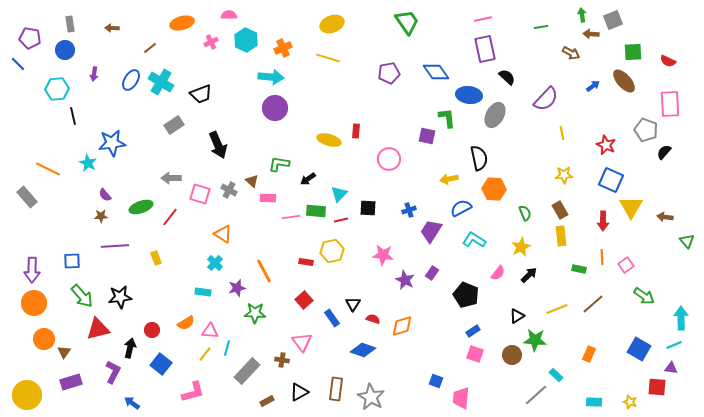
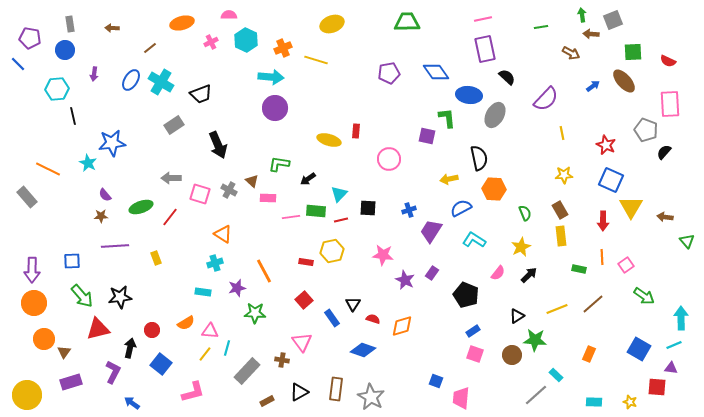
green trapezoid at (407, 22): rotated 56 degrees counterclockwise
yellow line at (328, 58): moved 12 px left, 2 px down
cyan cross at (215, 263): rotated 28 degrees clockwise
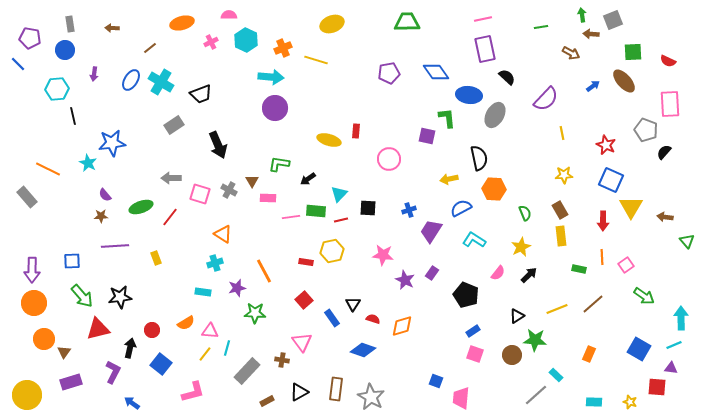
brown triangle at (252, 181): rotated 16 degrees clockwise
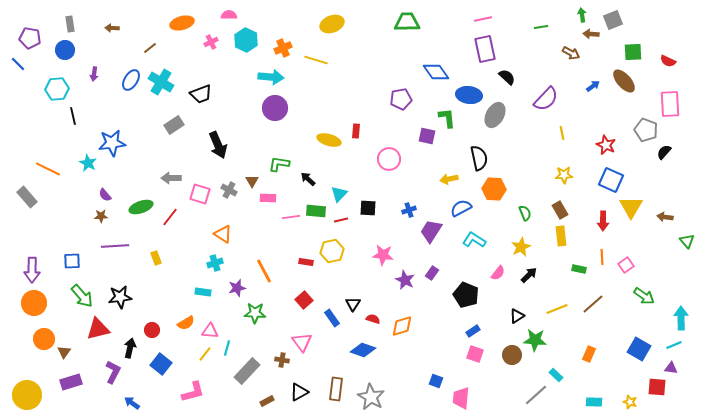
purple pentagon at (389, 73): moved 12 px right, 26 px down
black arrow at (308, 179): rotated 77 degrees clockwise
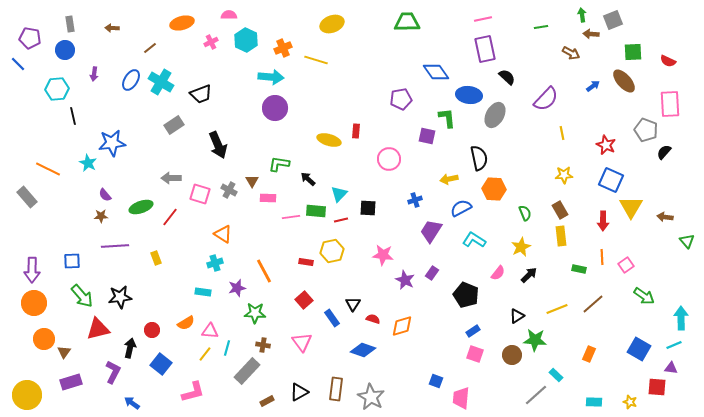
blue cross at (409, 210): moved 6 px right, 10 px up
brown cross at (282, 360): moved 19 px left, 15 px up
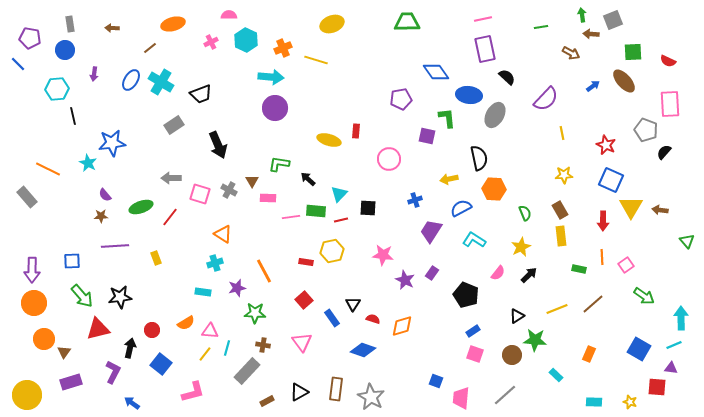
orange ellipse at (182, 23): moved 9 px left, 1 px down
brown arrow at (665, 217): moved 5 px left, 7 px up
gray line at (536, 395): moved 31 px left
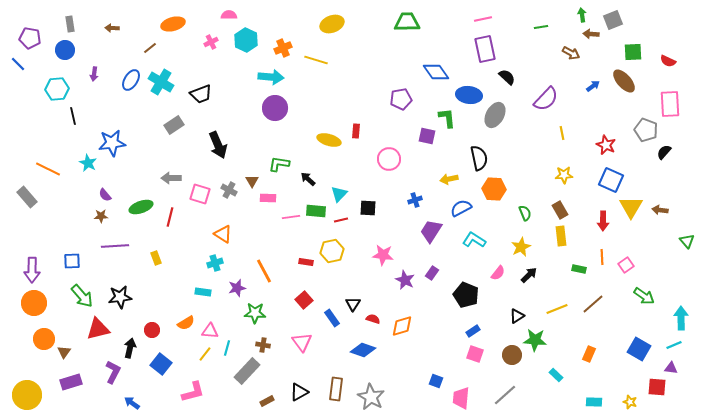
red line at (170, 217): rotated 24 degrees counterclockwise
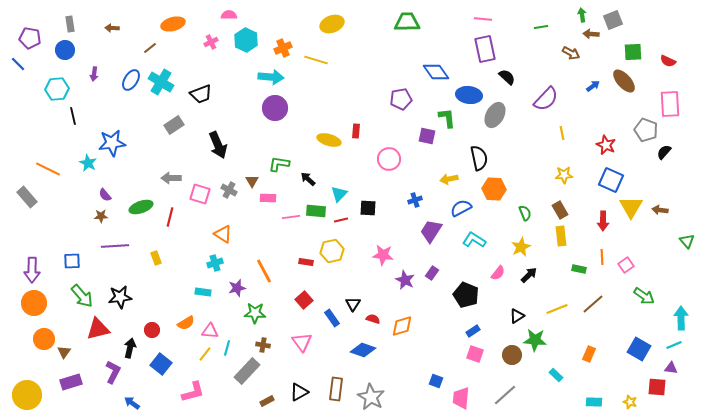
pink line at (483, 19): rotated 18 degrees clockwise
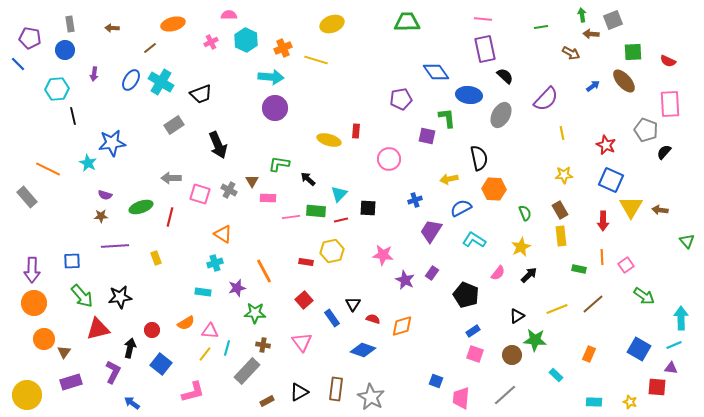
black semicircle at (507, 77): moved 2 px left, 1 px up
gray ellipse at (495, 115): moved 6 px right
purple semicircle at (105, 195): rotated 32 degrees counterclockwise
